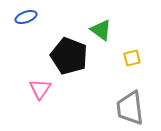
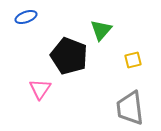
green triangle: rotated 35 degrees clockwise
yellow square: moved 1 px right, 2 px down
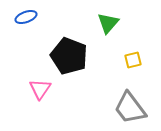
green triangle: moved 7 px right, 7 px up
gray trapezoid: rotated 30 degrees counterclockwise
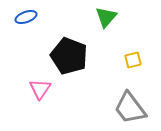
green triangle: moved 2 px left, 6 px up
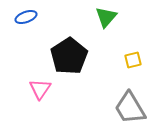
black pentagon: rotated 18 degrees clockwise
gray trapezoid: rotated 6 degrees clockwise
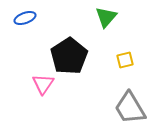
blue ellipse: moved 1 px left, 1 px down
yellow square: moved 8 px left
pink triangle: moved 3 px right, 5 px up
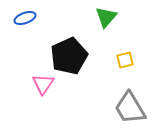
black pentagon: rotated 9 degrees clockwise
